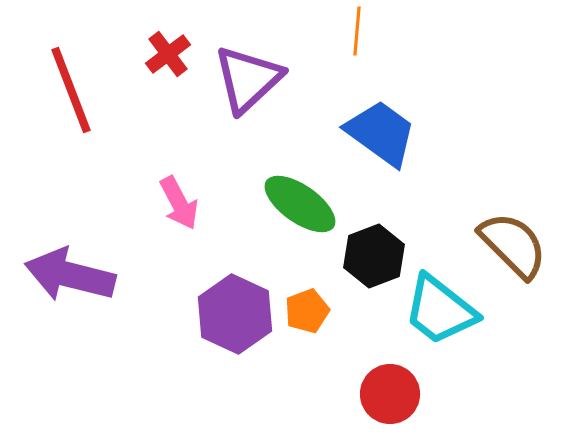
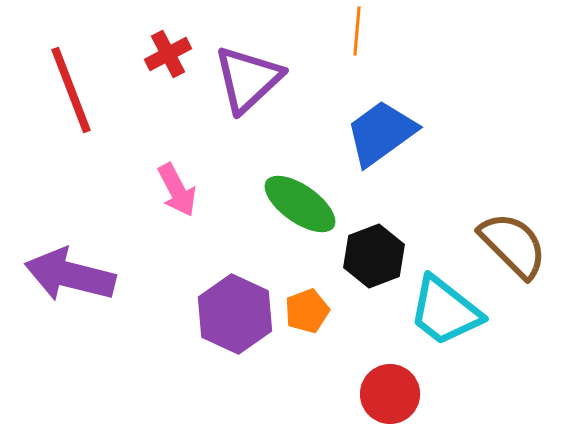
red cross: rotated 9 degrees clockwise
blue trapezoid: rotated 72 degrees counterclockwise
pink arrow: moved 2 px left, 13 px up
cyan trapezoid: moved 5 px right, 1 px down
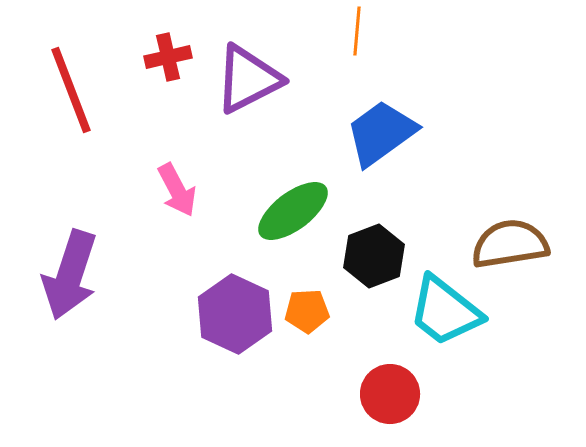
red cross: moved 3 px down; rotated 15 degrees clockwise
purple triangle: rotated 16 degrees clockwise
green ellipse: moved 7 px left, 7 px down; rotated 72 degrees counterclockwise
brown semicircle: moved 3 px left, 1 px up; rotated 54 degrees counterclockwise
purple arrow: rotated 86 degrees counterclockwise
orange pentagon: rotated 18 degrees clockwise
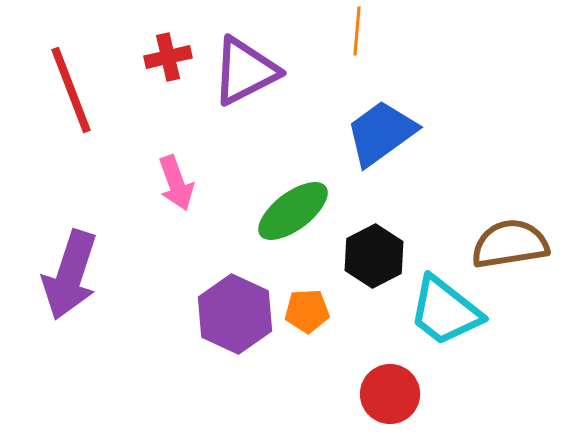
purple triangle: moved 3 px left, 8 px up
pink arrow: moved 1 px left, 7 px up; rotated 8 degrees clockwise
black hexagon: rotated 6 degrees counterclockwise
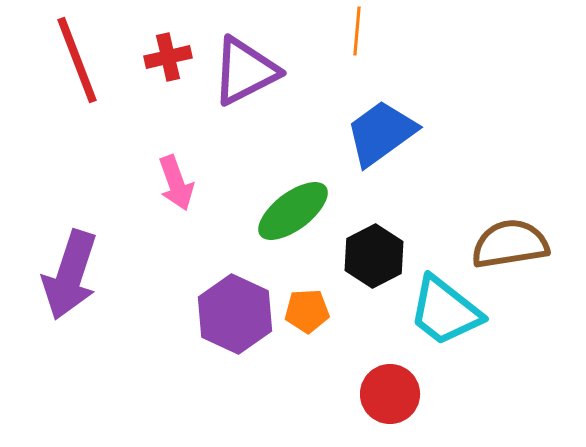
red line: moved 6 px right, 30 px up
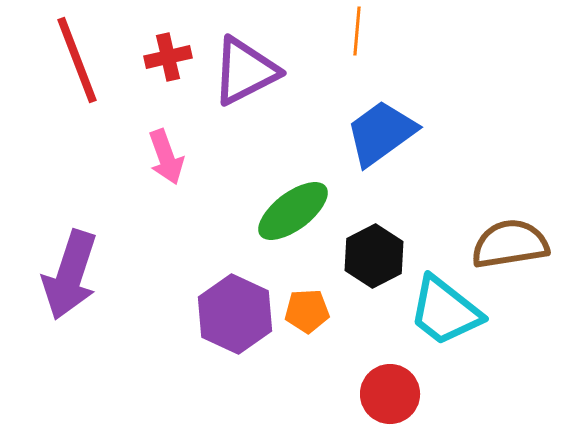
pink arrow: moved 10 px left, 26 px up
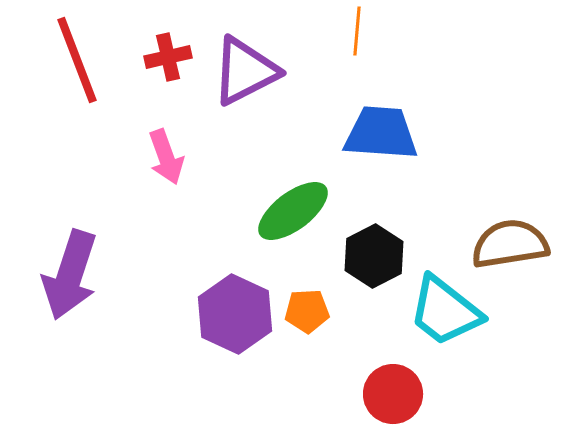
blue trapezoid: rotated 40 degrees clockwise
red circle: moved 3 px right
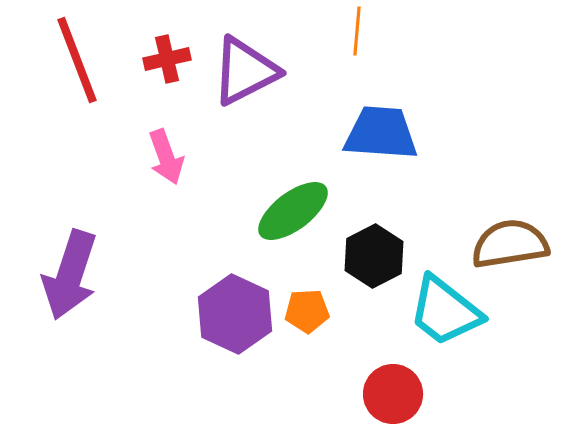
red cross: moved 1 px left, 2 px down
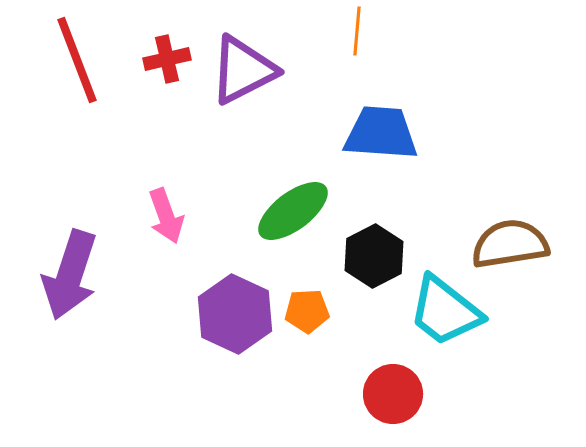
purple triangle: moved 2 px left, 1 px up
pink arrow: moved 59 px down
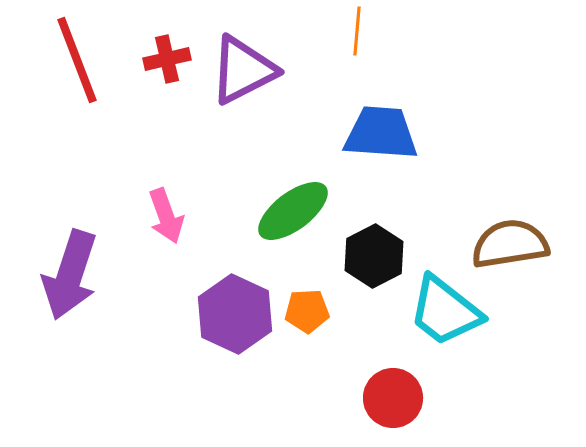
red circle: moved 4 px down
